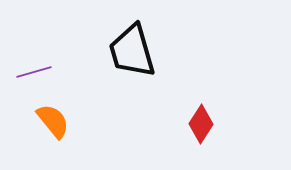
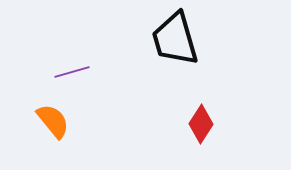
black trapezoid: moved 43 px right, 12 px up
purple line: moved 38 px right
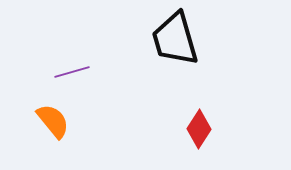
red diamond: moved 2 px left, 5 px down
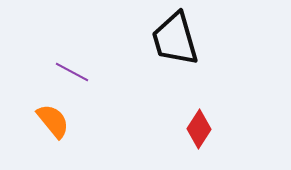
purple line: rotated 44 degrees clockwise
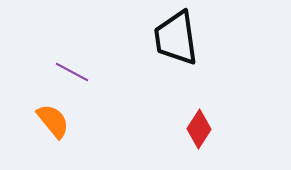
black trapezoid: moved 1 px right, 1 px up; rotated 8 degrees clockwise
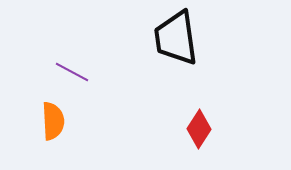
orange semicircle: rotated 36 degrees clockwise
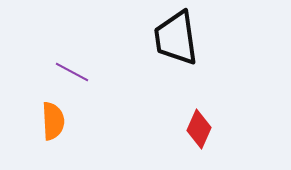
red diamond: rotated 9 degrees counterclockwise
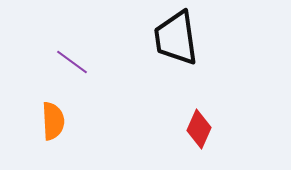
purple line: moved 10 px up; rotated 8 degrees clockwise
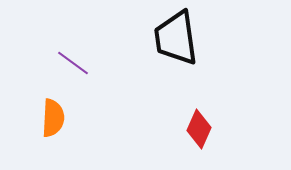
purple line: moved 1 px right, 1 px down
orange semicircle: moved 3 px up; rotated 6 degrees clockwise
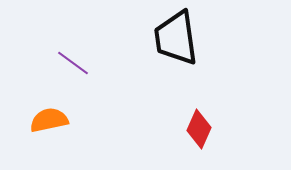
orange semicircle: moved 4 px left, 2 px down; rotated 105 degrees counterclockwise
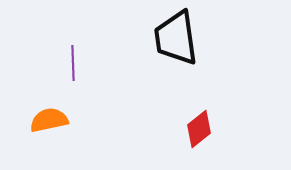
purple line: rotated 52 degrees clockwise
red diamond: rotated 27 degrees clockwise
